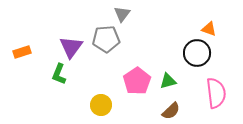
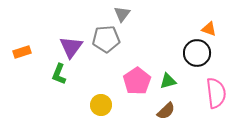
brown semicircle: moved 5 px left
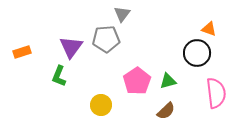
green L-shape: moved 2 px down
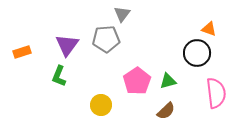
purple triangle: moved 4 px left, 2 px up
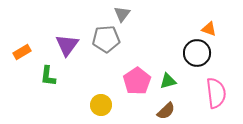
orange rectangle: rotated 12 degrees counterclockwise
green L-shape: moved 11 px left; rotated 15 degrees counterclockwise
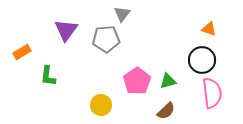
purple triangle: moved 1 px left, 15 px up
black circle: moved 5 px right, 7 px down
pink semicircle: moved 4 px left
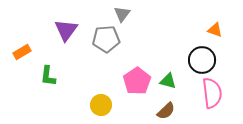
orange triangle: moved 6 px right, 1 px down
green triangle: rotated 30 degrees clockwise
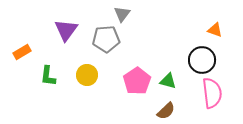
yellow circle: moved 14 px left, 30 px up
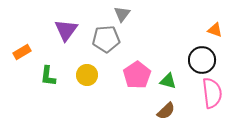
pink pentagon: moved 6 px up
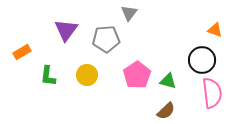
gray triangle: moved 7 px right, 1 px up
